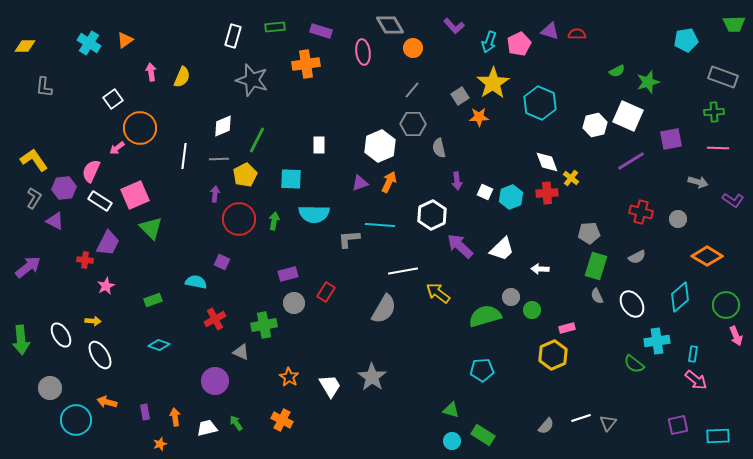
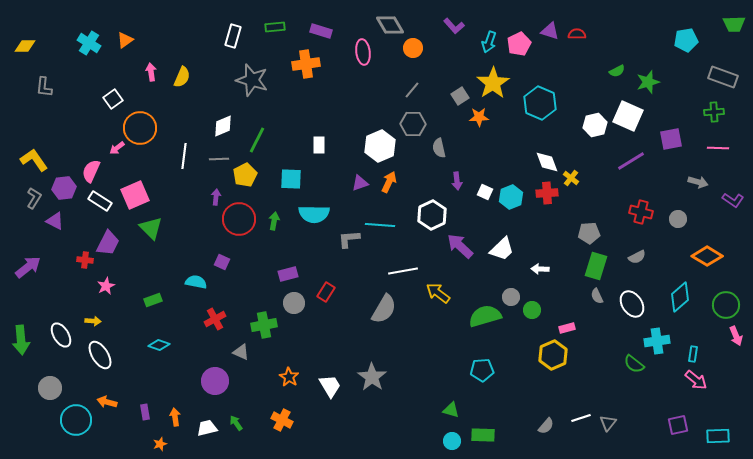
purple arrow at (215, 194): moved 1 px right, 3 px down
green rectangle at (483, 435): rotated 30 degrees counterclockwise
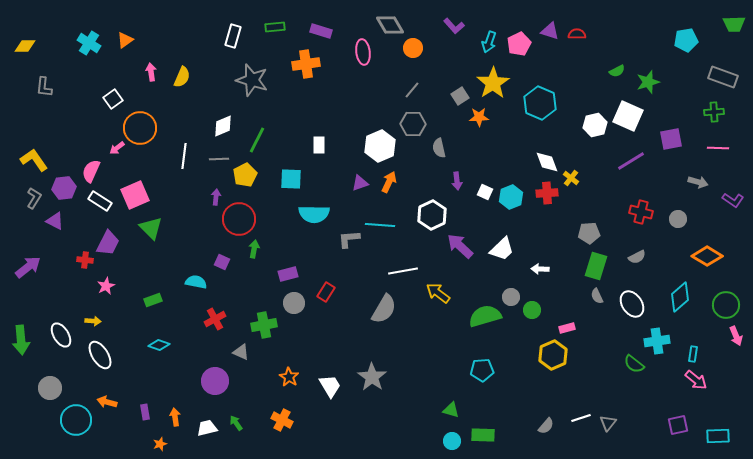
green arrow at (274, 221): moved 20 px left, 28 px down
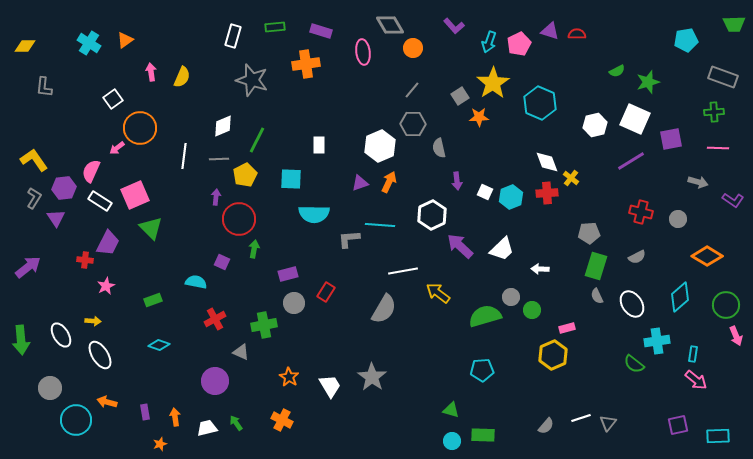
white square at (628, 116): moved 7 px right, 3 px down
purple triangle at (55, 221): moved 1 px right, 3 px up; rotated 30 degrees clockwise
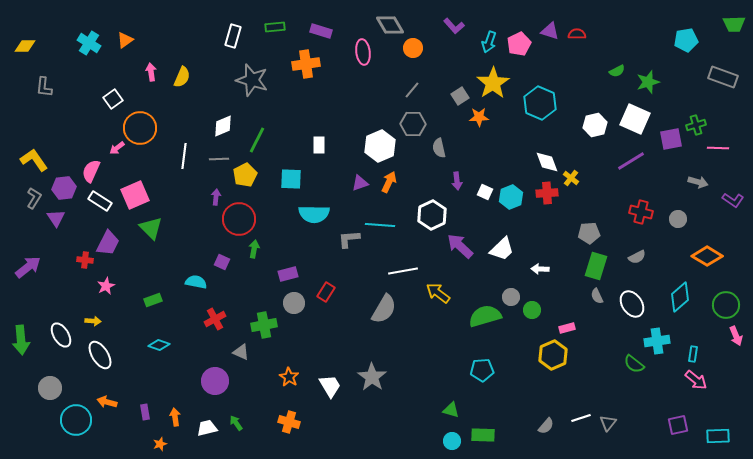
green cross at (714, 112): moved 18 px left, 13 px down; rotated 12 degrees counterclockwise
orange cross at (282, 420): moved 7 px right, 2 px down; rotated 10 degrees counterclockwise
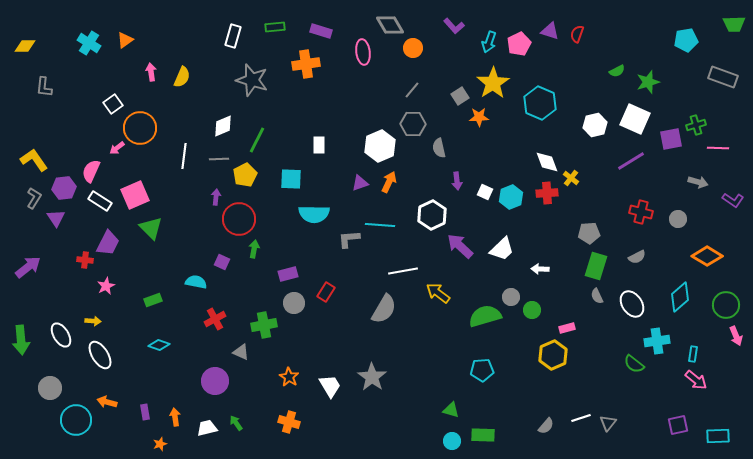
red semicircle at (577, 34): rotated 72 degrees counterclockwise
white square at (113, 99): moved 5 px down
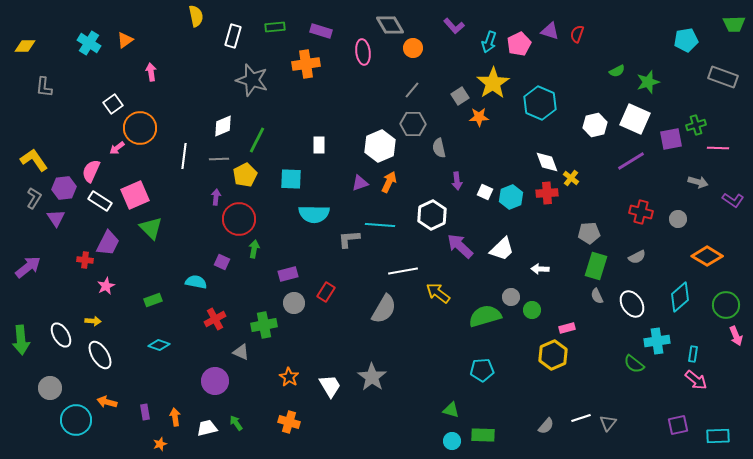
yellow semicircle at (182, 77): moved 14 px right, 61 px up; rotated 35 degrees counterclockwise
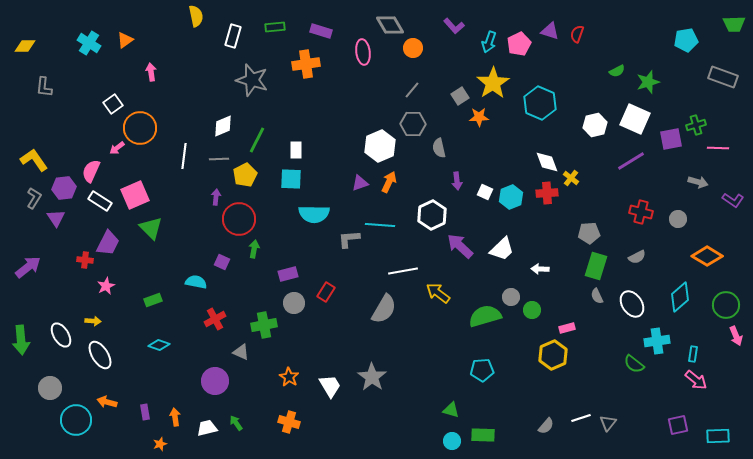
white rectangle at (319, 145): moved 23 px left, 5 px down
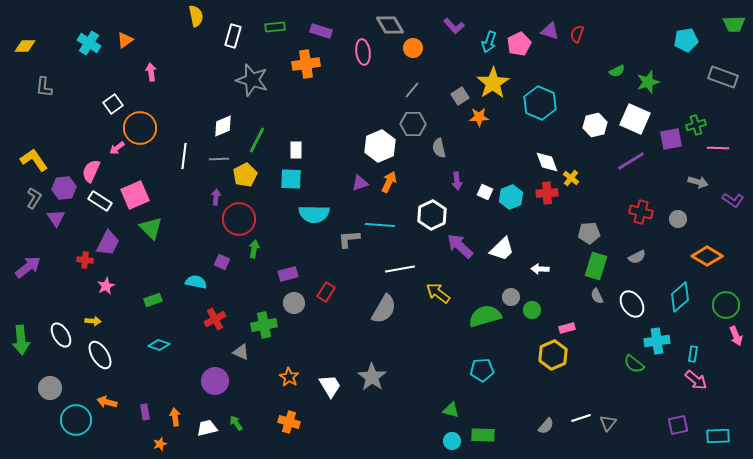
white line at (403, 271): moved 3 px left, 2 px up
